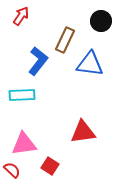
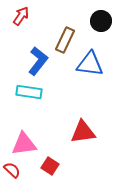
cyan rectangle: moved 7 px right, 3 px up; rotated 10 degrees clockwise
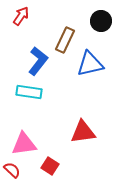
blue triangle: rotated 20 degrees counterclockwise
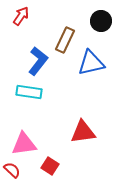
blue triangle: moved 1 px right, 1 px up
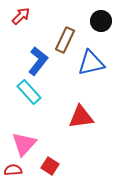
red arrow: rotated 12 degrees clockwise
cyan rectangle: rotated 40 degrees clockwise
red triangle: moved 2 px left, 15 px up
pink triangle: rotated 40 degrees counterclockwise
red semicircle: moved 1 px right; rotated 48 degrees counterclockwise
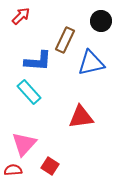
blue L-shape: rotated 56 degrees clockwise
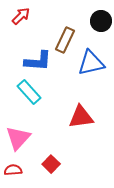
pink triangle: moved 6 px left, 6 px up
red square: moved 1 px right, 2 px up; rotated 12 degrees clockwise
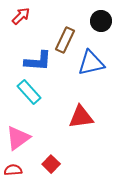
pink triangle: rotated 12 degrees clockwise
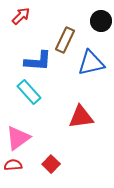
red semicircle: moved 5 px up
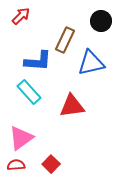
red triangle: moved 9 px left, 11 px up
pink triangle: moved 3 px right
red semicircle: moved 3 px right
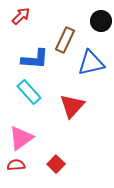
blue L-shape: moved 3 px left, 2 px up
red triangle: rotated 40 degrees counterclockwise
red square: moved 5 px right
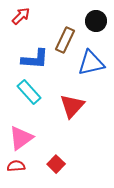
black circle: moved 5 px left
red semicircle: moved 1 px down
